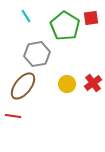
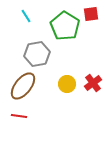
red square: moved 4 px up
red line: moved 6 px right
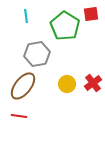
cyan line: rotated 24 degrees clockwise
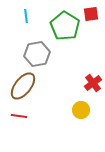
yellow circle: moved 14 px right, 26 px down
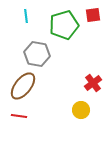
red square: moved 2 px right, 1 px down
green pentagon: moved 1 px left, 1 px up; rotated 24 degrees clockwise
gray hexagon: rotated 20 degrees clockwise
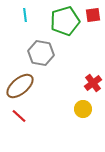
cyan line: moved 1 px left, 1 px up
green pentagon: moved 1 px right, 4 px up
gray hexagon: moved 4 px right, 1 px up
brown ellipse: moved 3 px left; rotated 12 degrees clockwise
yellow circle: moved 2 px right, 1 px up
red line: rotated 35 degrees clockwise
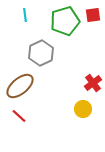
gray hexagon: rotated 25 degrees clockwise
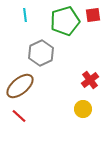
red cross: moved 3 px left, 3 px up
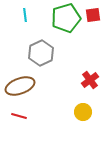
green pentagon: moved 1 px right, 3 px up
brown ellipse: rotated 20 degrees clockwise
yellow circle: moved 3 px down
red line: rotated 28 degrees counterclockwise
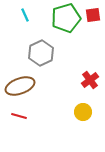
cyan line: rotated 16 degrees counterclockwise
